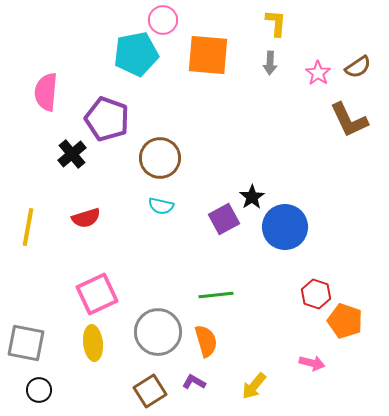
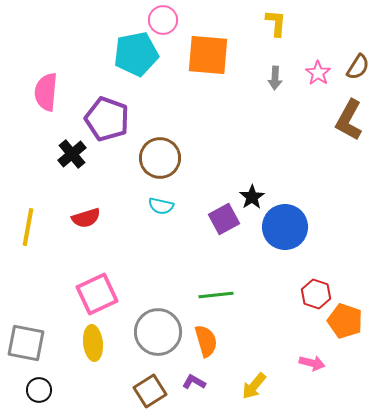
gray arrow: moved 5 px right, 15 px down
brown semicircle: rotated 24 degrees counterclockwise
brown L-shape: rotated 54 degrees clockwise
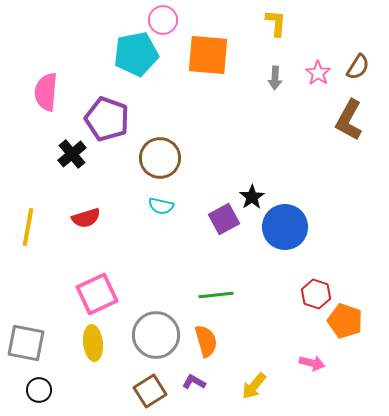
gray circle: moved 2 px left, 3 px down
